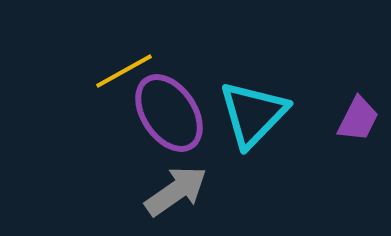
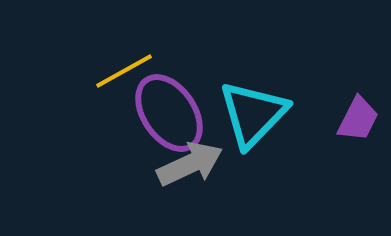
gray arrow: moved 14 px right, 27 px up; rotated 10 degrees clockwise
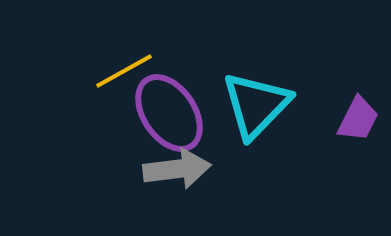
cyan triangle: moved 3 px right, 9 px up
gray arrow: moved 13 px left, 5 px down; rotated 18 degrees clockwise
